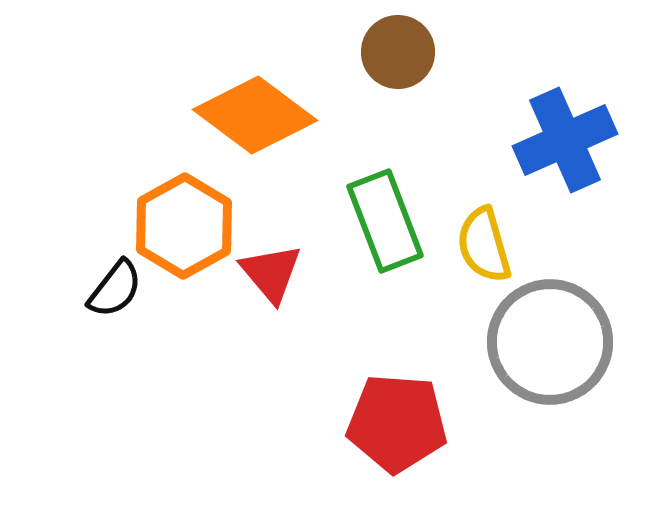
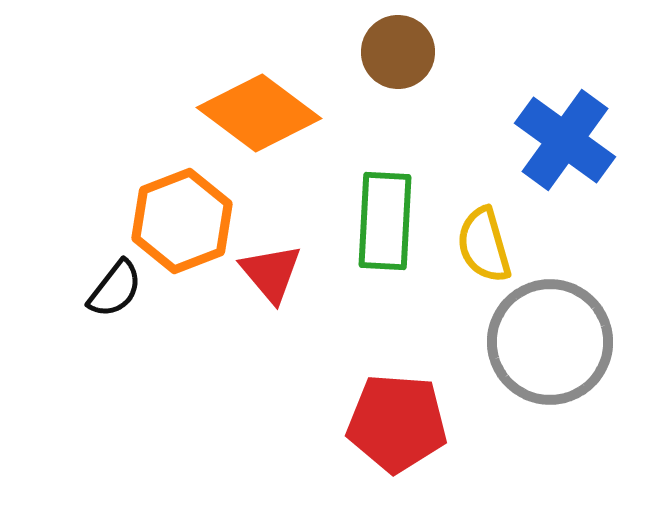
orange diamond: moved 4 px right, 2 px up
blue cross: rotated 30 degrees counterclockwise
green rectangle: rotated 24 degrees clockwise
orange hexagon: moved 2 px left, 5 px up; rotated 8 degrees clockwise
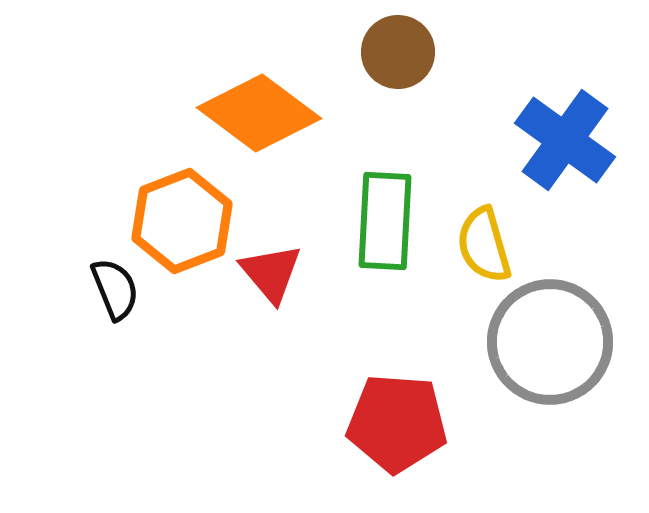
black semicircle: rotated 60 degrees counterclockwise
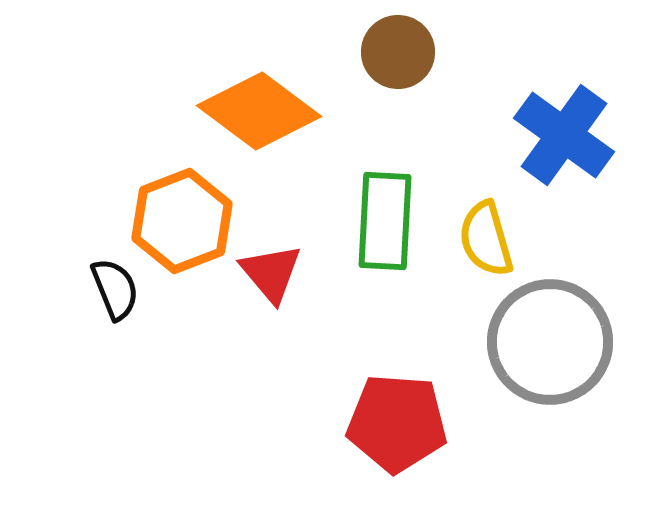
orange diamond: moved 2 px up
blue cross: moved 1 px left, 5 px up
yellow semicircle: moved 2 px right, 6 px up
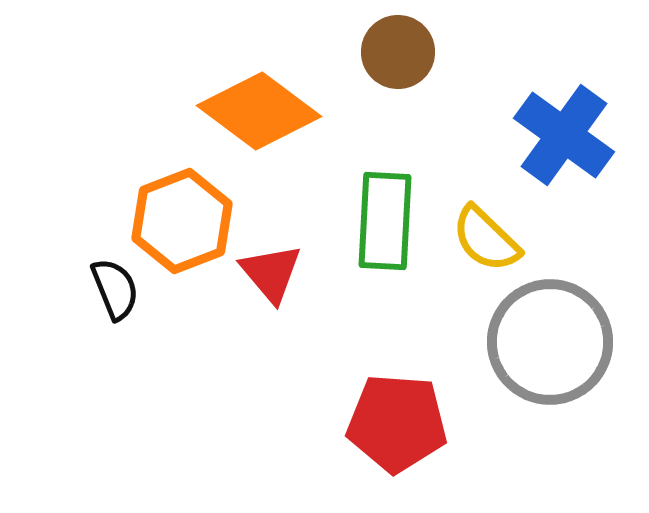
yellow semicircle: rotated 30 degrees counterclockwise
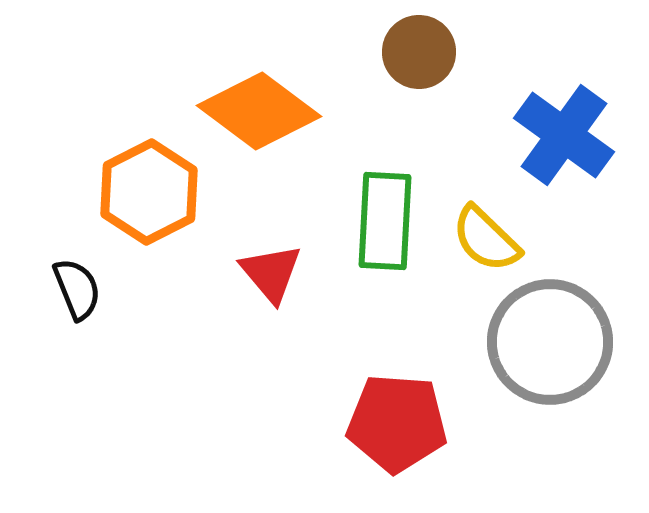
brown circle: moved 21 px right
orange hexagon: moved 33 px left, 29 px up; rotated 6 degrees counterclockwise
black semicircle: moved 38 px left
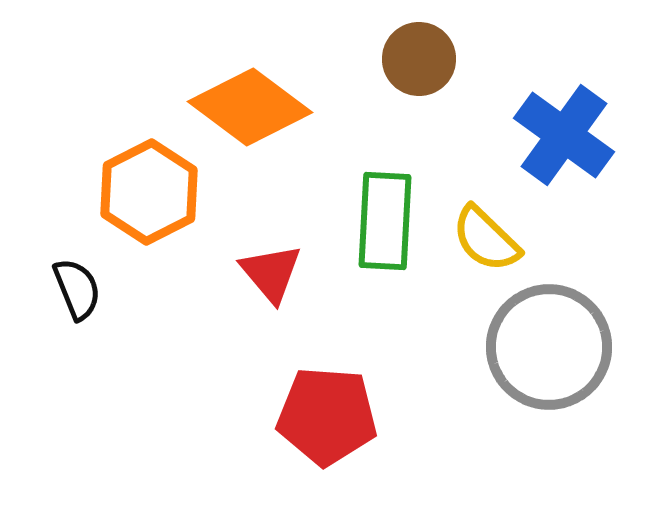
brown circle: moved 7 px down
orange diamond: moved 9 px left, 4 px up
gray circle: moved 1 px left, 5 px down
red pentagon: moved 70 px left, 7 px up
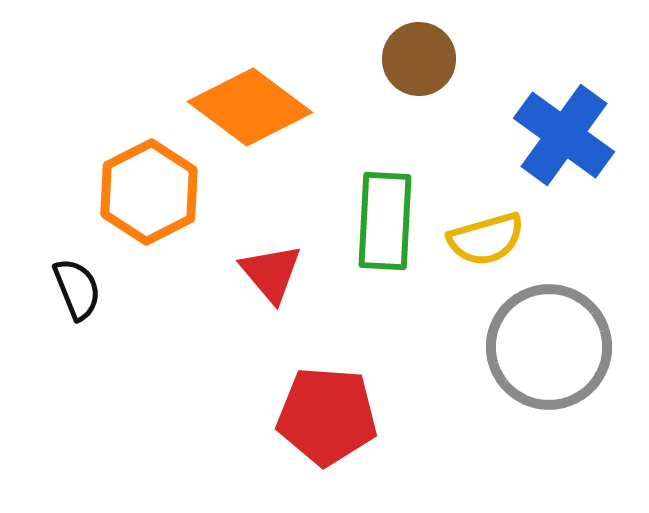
yellow semicircle: rotated 60 degrees counterclockwise
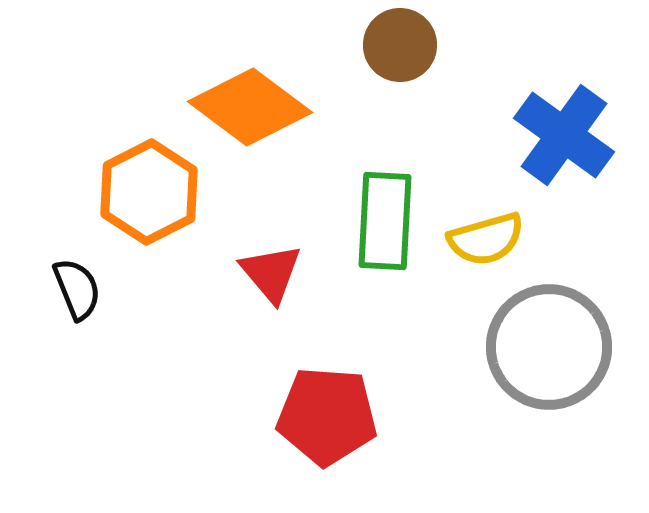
brown circle: moved 19 px left, 14 px up
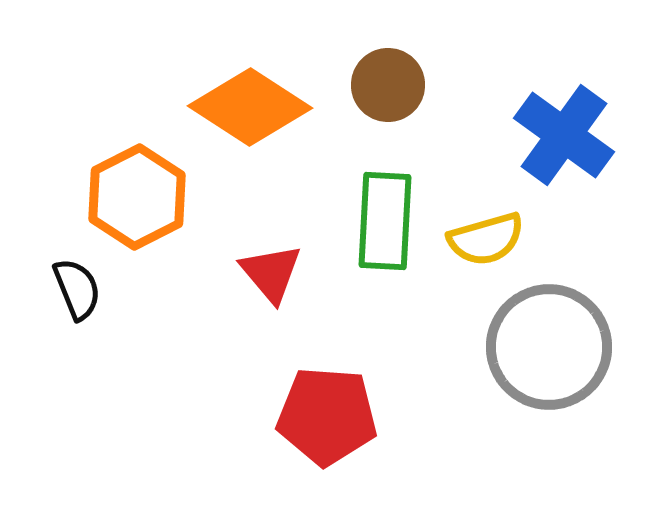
brown circle: moved 12 px left, 40 px down
orange diamond: rotated 4 degrees counterclockwise
orange hexagon: moved 12 px left, 5 px down
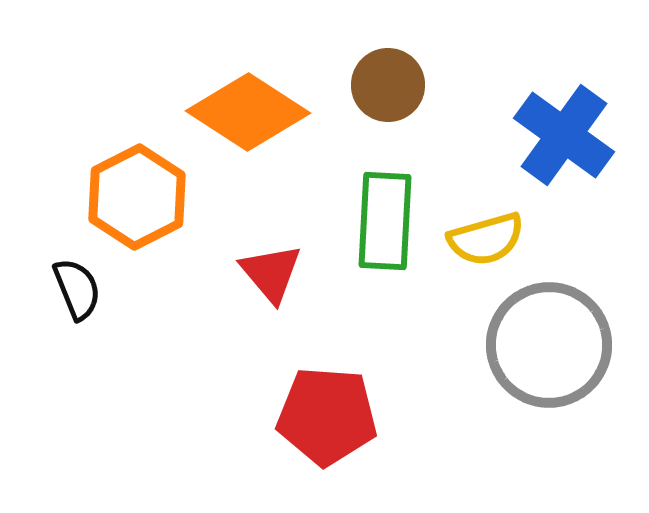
orange diamond: moved 2 px left, 5 px down
gray circle: moved 2 px up
